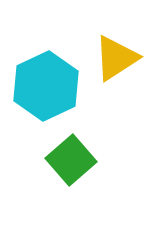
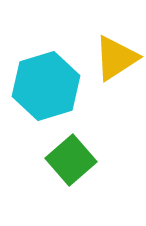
cyan hexagon: rotated 8 degrees clockwise
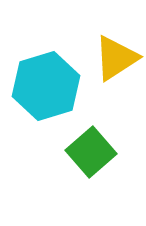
green square: moved 20 px right, 8 px up
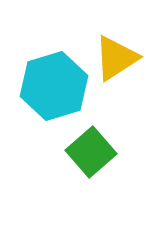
cyan hexagon: moved 8 px right
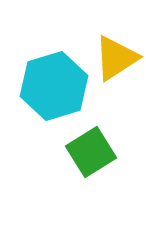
green square: rotated 9 degrees clockwise
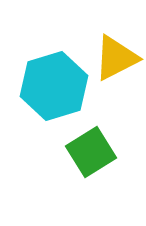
yellow triangle: rotated 6 degrees clockwise
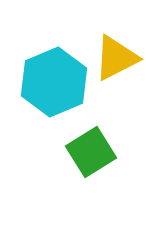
cyan hexagon: moved 4 px up; rotated 6 degrees counterclockwise
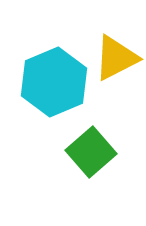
green square: rotated 9 degrees counterclockwise
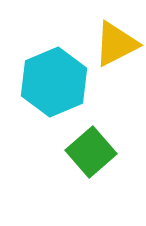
yellow triangle: moved 14 px up
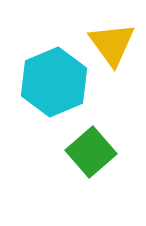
yellow triangle: moved 4 px left; rotated 39 degrees counterclockwise
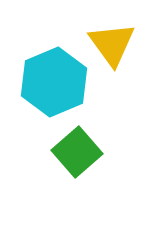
green square: moved 14 px left
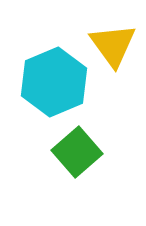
yellow triangle: moved 1 px right, 1 px down
